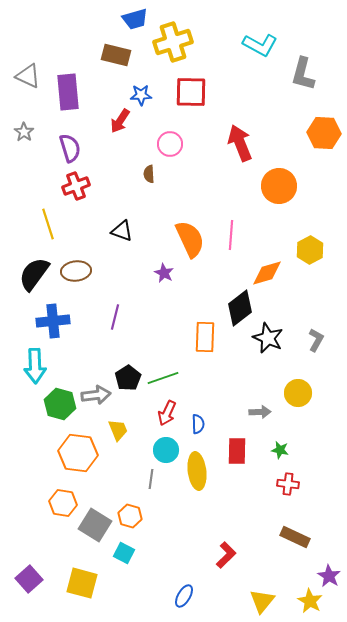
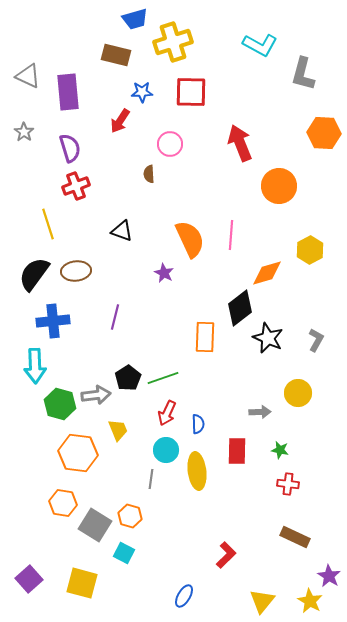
blue star at (141, 95): moved 1 px right, 3 px up
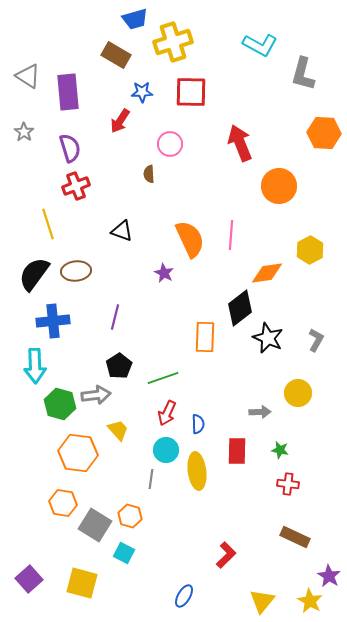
brown rectangle at (116, 55): rotated 16 degrees clockwise
gray triangle at (28, 76): rotated 8 degrees clockwise
orange diamond at (267, 273): rotated 8 degrees clockwise
black pentagon at (128, 378): moved 9 px left, 12 px up
yellow trapezoid at (118, 430): rotated 20 degrees counterclockwise
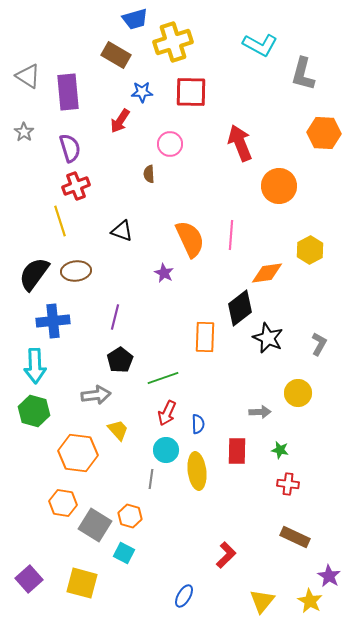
yellow line at (48, 224): moved 12 px right, 3 px up
gray L-shape at (316, 340): moved 3 px right, 4 px down
black pentagon at (119, 366): moved 1 px right, 6 px up
green hexagon at (60, 404): moved 26 px left, 7 px down
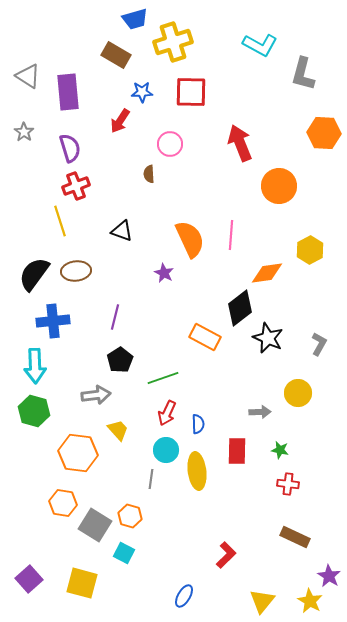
orange rectangle at (205, 337): rotated 64 degrees counterclockwise
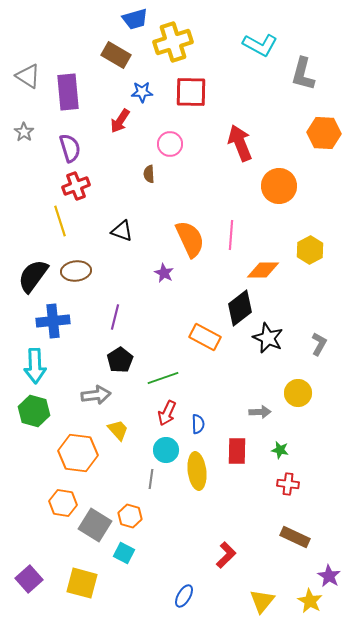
orange diamond at (267, 273): moved 4 px left, 3 px up; rotated 8 degrees clockwise
black semicircle at (34, 274): moved 1 px left, 2 px down
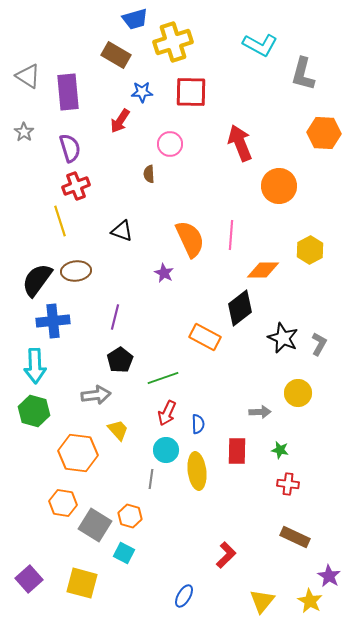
black semicircle at (33, 276): moved 4 px right, 4 px down
black star at (268, 338): moved 15 px right
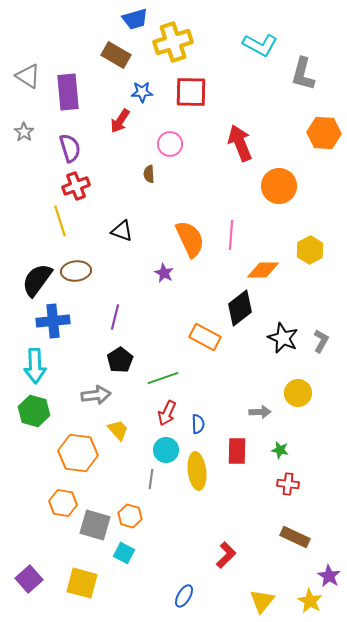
gray L-shape at (319, 344): moved 2 px right, 3 px up
gray square at (95, 525): rotated 16 degrees counterclockwise
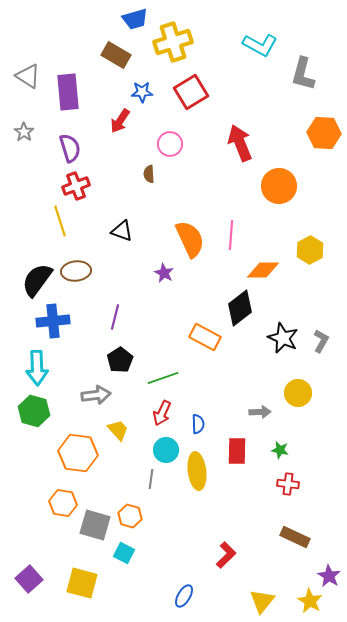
red square at (191, 92): rotated 32 degrees counterclockwise
cyan arrow at (35, 366): moved 2 px right, 2 px down
red arrow at (167, 413): moved 5 px left
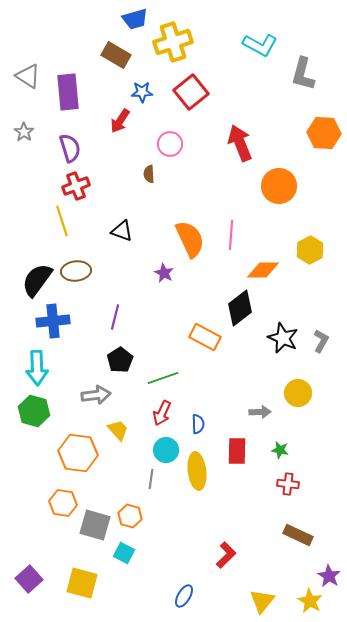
red square at (191, 92): rotated 8 degrees counterclockwise
yellow line at (60, 221): moved 2 px right
brown rectangle at (295, 537): moved 3 px right, 2 px up
